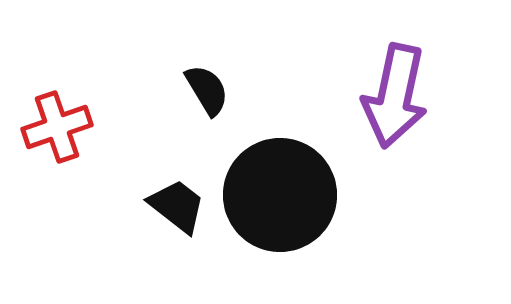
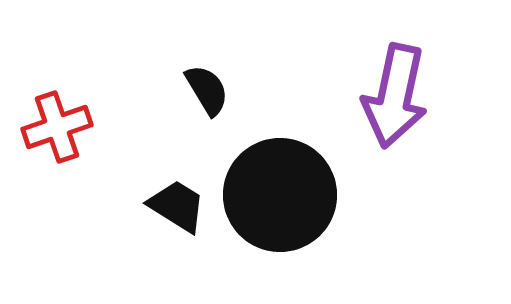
black trapezoid: rotated 6 degrees counterclockwise
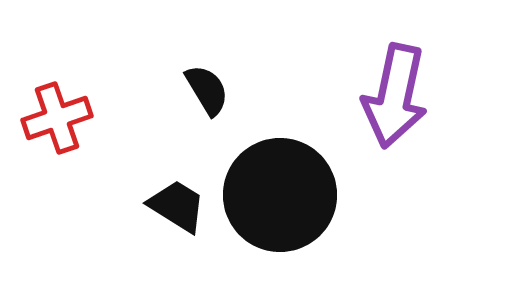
red cross: moved 9 px up
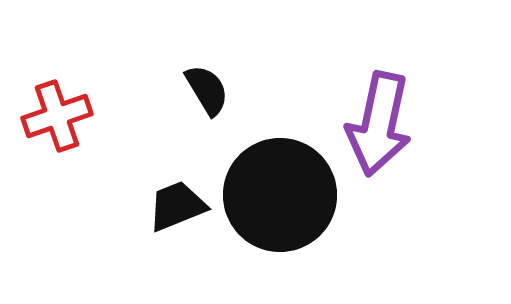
purple arrow: moved 16 px left, 28 px down
red cross: moved 2 px up
black trapezoid: rotated 54 degrees counterclockwise
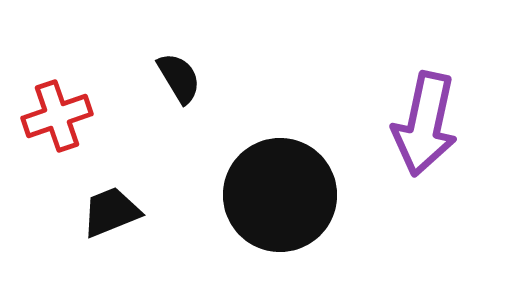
black semicircle: moved 28 px left, 12 px up
purple arrow: moved 46 px right
black trapezoid: moved 66 px left, 6 px down
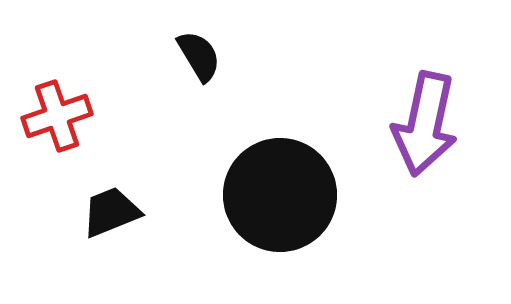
black semicircle: moved 20 px right, 22 px up
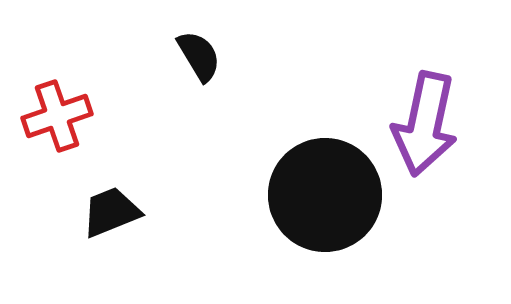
black circle: moved 45 px right
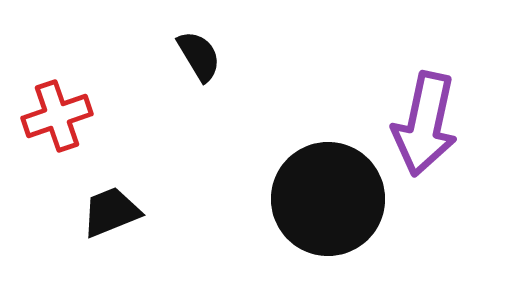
black circle: moved 3 px right, 4 px down
